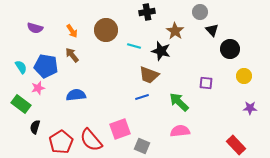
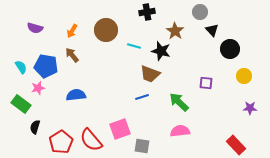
orange arrow: rotated 64 degrees clockwise
brown trapezoid: moved 1 px right, 1 px up
gray square: rotated 14 degrees counterclockwise
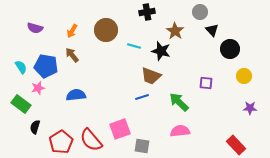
brown trapezoid: moved 1 px right, 2 px down
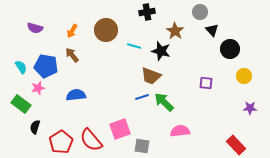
green arrow: moved 15 px left
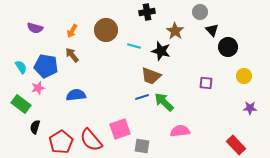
black circle: moved 2 px left, 2 px up
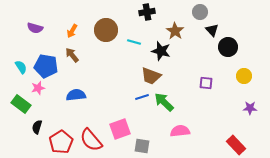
cyan line: moved 4 px up
black semicircle: moved 2 px right
